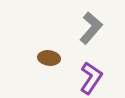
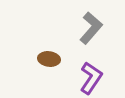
brown ellipse: moved 1 px down
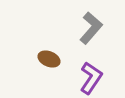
brown ellipse: rotated 15 degrees clockwise
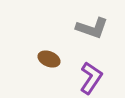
gray L-shape: moved 1 px right; rotated 68 degrees clockwise
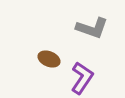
purple L-shape: moved 9 px left
